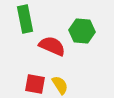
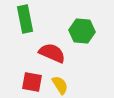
red semicircle: moved 7 px down
red square: moved 3 px left, 2 px up
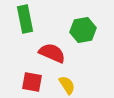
green hexagon: moved 1 px right, 1 px up; rotated 15 degrees counterclockwise
yellow semicircle: moved 7 px right
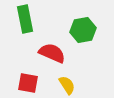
red square: moved 4 px left, 1 px down
